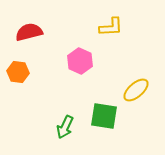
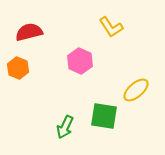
yellow L-shape: rotated 60 degrees clockwise
orange hexagon: moved 4 px up; rotated 15 degrees clockwise
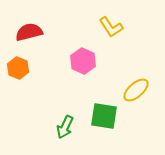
pink hexagon: moved 3 px right
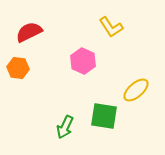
red semicircle: rotated 12 degrees counterclockwise
orange hexagon: rotated 15 degrees counterclockwise
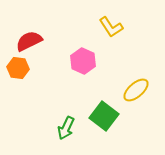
red semicircle: moved 9 px down
green square: rotated 28 degrees clockwise
green arrow: moved 1 px right, 1 px down
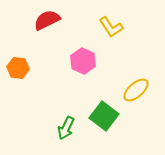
red semicircle: moved 18 px right, 21 px up
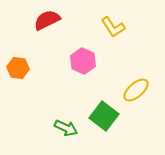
yellow L-shape: moved 2 px right
green arrow: rotated 90 degrees counterclockwise
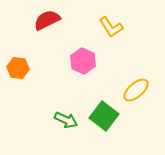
yellow L-shape: moved 2 px left
green arrow: moved 8 px up
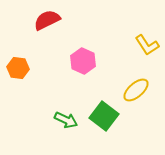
yellow L-shape: moved 36 px right, 18 px down
